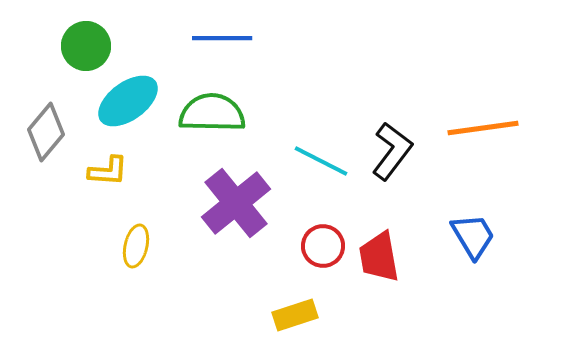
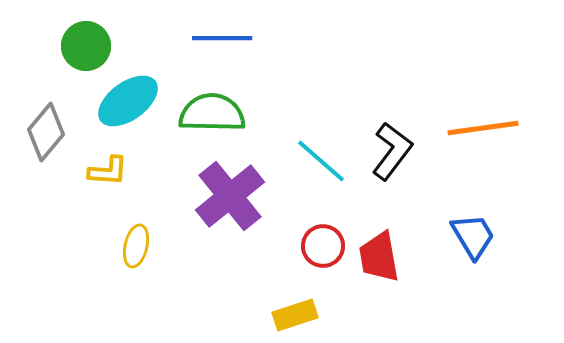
cyan line: rotated 14 degrees clockwise
purple cross: moved 6 px left, 7 px up
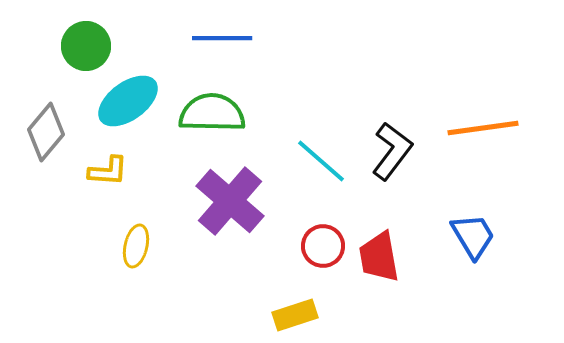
purple cross: moved 5 px down; rotated 10 degrees counterclockwise
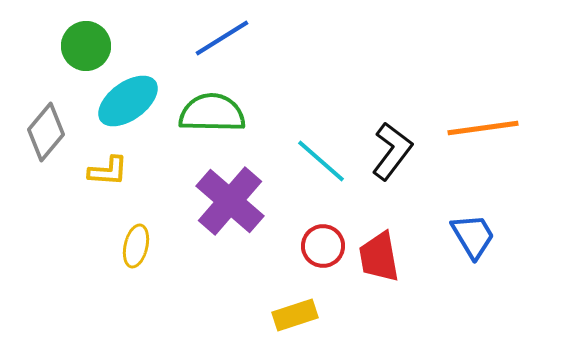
blue line: rotated 32 degrees counterclockwise
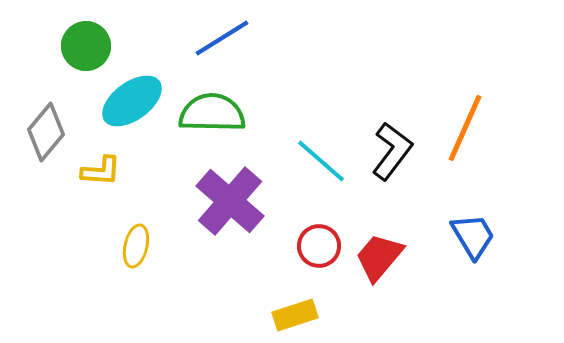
cyan ellipse: moved 4 px right
orange line: moved 18 px left; rotated 58 degrees counterclockwise
yellow L-shape: moved 7 px left
red circle: moved 4 px left
red trapezoid: rotated 50 degrees clockwise
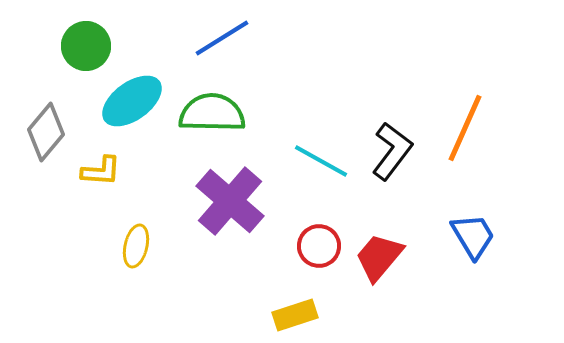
cyan line: rotated 12 degrees counterclockwise
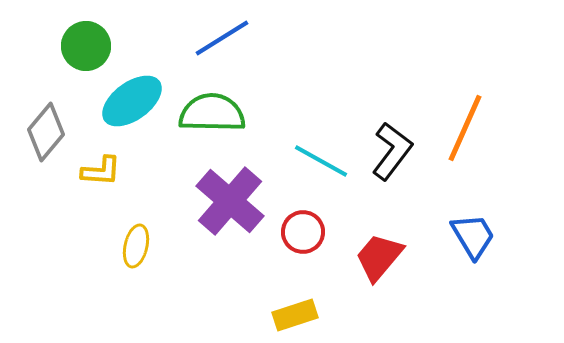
red circle: moved 16 px left, 14 px up
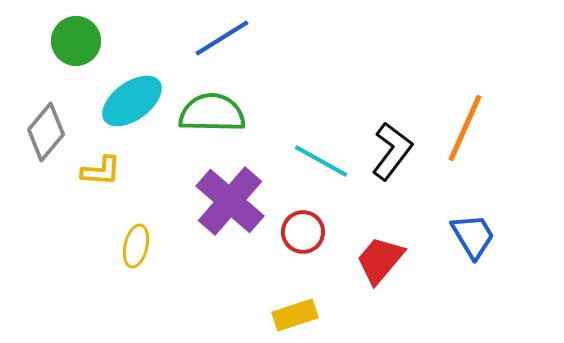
green circle: moved 10 px left, 5 px up
red trapezoid: moved 1 px right, 3 px down
